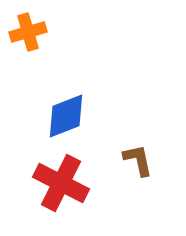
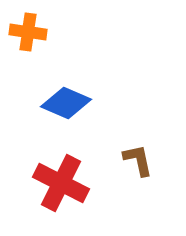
orange cross: rotated 24 degrees clockwise
blue diamond: moved 13 px up; rotated 45 degrees clockwise
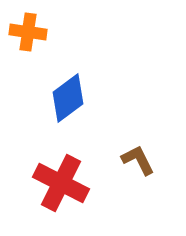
blue diamond: moved 2 px right, 5 px up; rotated 60 degrees counterclockwise
brown L-shape: rotated 15 degrees counterclockwise
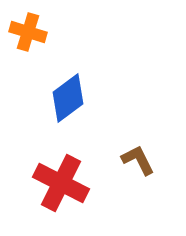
orange cross: rotated 9 degrees clockwise
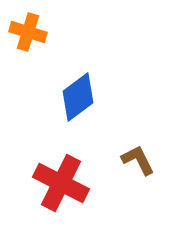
blue diamond: moved 10 px right, 1 px up
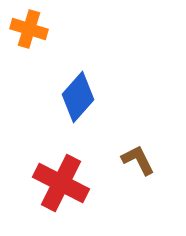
orange cross: moved 1 px right, 3 px up
blue diamond: rotated 12 degrees counterclockwise
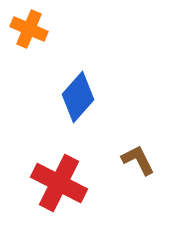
orange cross: rotated 6 degrees clockwise
red cross: moved 2 px left
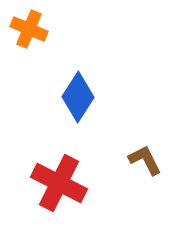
blue diamond: rotated 9 degrees counterclockwise
brown L-shape: moved 7 px right
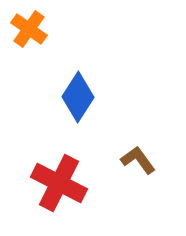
orange cross: rotated 12 degrees clockwise
brown L-shape: moved 7 px left; rotated 9 degrees counterclockwise
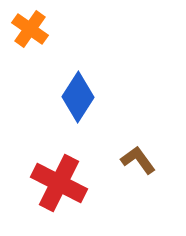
orange cross: moved 1 px right
